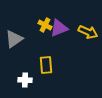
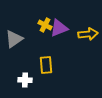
yellow arrow: moved 2 px down; rotated 30 degrees counterclockwise
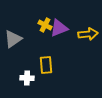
gray triangle: moved 1 px left
white cross: moved 2 px right, 2 px up
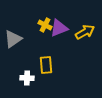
yellow arrow: moved 3 px left, 2 px up; rotated 24 degrees counterclockwise
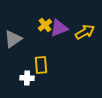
yellow cross: rotated 24 degrees clockwise
yellow rectangle: moved 5 px left
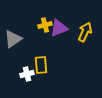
yellow cross: rotated 24 degrees clockwise
yellow arrow: rotated 36 degrees counterclockwise
white cross: moved 4 px up; rotated 16 degrees counterclockwise
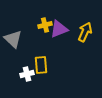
purple triangle: moved 1 px down
gray triangle: rotated 42 degrees counterclockwise
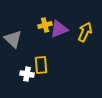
white cross: rotated 24 degrees clockwise
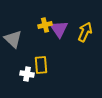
purple triangle: rotated 42 degrees counterclockwise
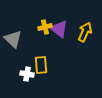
yellow cross: moved 2 px down
purple triangle: rotated 18 degrees counterclockwise
